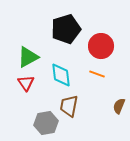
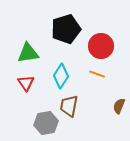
green triangle: moved 4 px up; rotated 20 degrees clockwise
cyan diamond: moved 1 px down; rotated 40 degrees clockwise
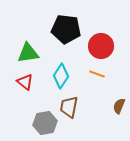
black pentagon: rotated 24 degrees clockwise
red triangle: moved 1 px left, 1 px up; rotated 18 degrees counterclockwise
brown trapezoid: moved 1 px down
gray hexagon: moved 1 px left
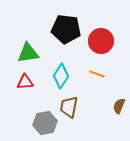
red circle: moved 5 px up
red triangle: rotated 42 degrees counterclockwise
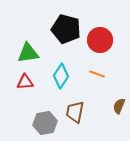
black pentagon: rotated 8 degrees clockwise
red circle: moved 1 px left, 1 px up
brown trapezoid: moved 6 px right, 5 px down
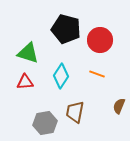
green triangle: rotated 25 degrees clockwise
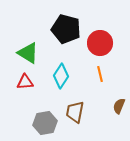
red circle: moved 3 px down
green triangle: rotated 15 degrees clockwise
orange line: moved 3 px right; rotated 56 degrees clockwise
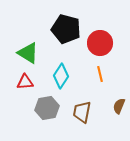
brown trapezoid: moved 7 px right
gray hexagon: moved 2 px right, 15 px up
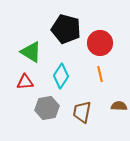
green triangle: moved 3 px right, 1 px up
brown semicircle: rotated 70 degrees clockwise
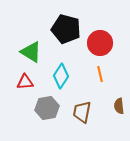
brown semicircle: rotated 98 degrees counterclockwise
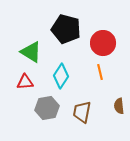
red circle: moved 3 px right
orange line: moved 2 px up
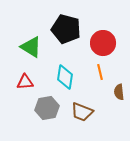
green triangle: moved 5 px up
cyan diamond: moved 4 px right, 1 px down; rotated 25 degrees counterclockwise
brown semicircle: moved 14 px up
brown trapezoid: rotated 80 degrees counterclockwise
